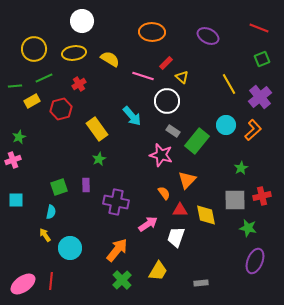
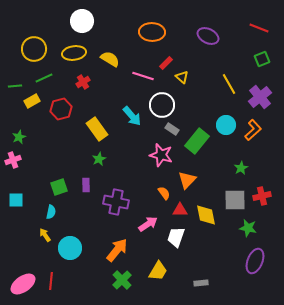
red cross at (79, 84): moved 4 px right, 2 px up
white circle at (167, 101): moved 5 px left, 4 px down
gray rectangle at (173, 131): moved 1 px left, 2 px up
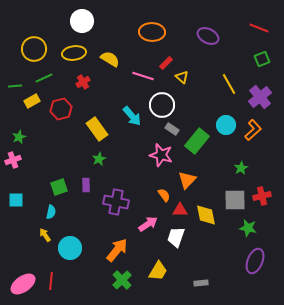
orange semicircle at (164, 193): moved 2 px down
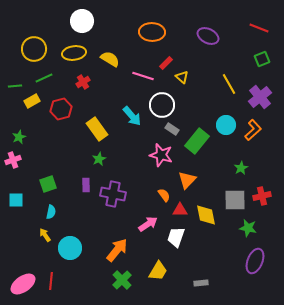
green square at (59, 187): moved 11 px left, 3 px up
purple cross at (116, 202): moved 3 px left, 8 px up
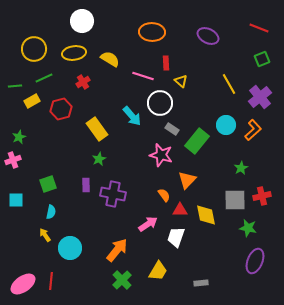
red rectangle at (166, 63): rotated 48 degrees counterclockwise
yellow triangle at (182, 77): moved 1 px left, 4 px down
white circle at (162, 105): moved 2 px left, 2 px up
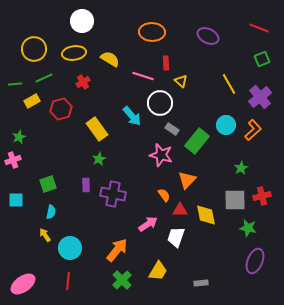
green line at (15, 86): moved 2 px up
red line at (51, 281): moved 17 px right
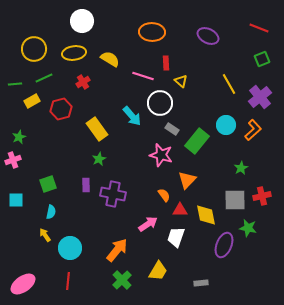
purple ellipse at (255, 261): moved 31 px left, 16 px up
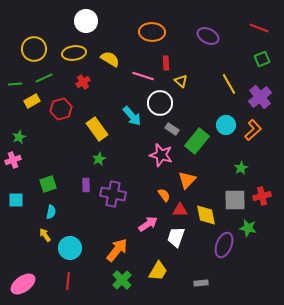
white circle at (82, 21): moved 4 px right
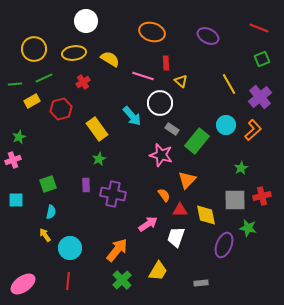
orange ellipse at (152, 32): rotated 15 degrees clockwise
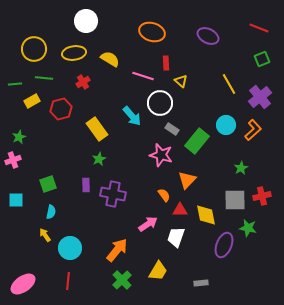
green line at (44, 78): rotated 30 degrees clockwise
